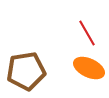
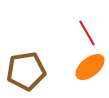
orange ellipse: moved 1 px right, 1 px up; rotated 64 degrees counterclockwise
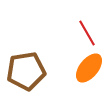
orange ellipse: moved 1 px left, 1 px down; rotated 12 degrees counterclockwise
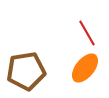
orange ellipse: moved 4 px left
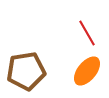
orange ellipse: moved 2 px right, 3 px down
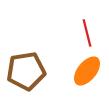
red line: rotated 16 degrees clockwise
